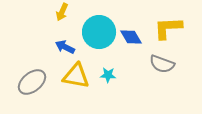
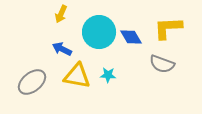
yellow arrow: moved 1 px left, 2 px down
blue arrow: moved 3 px left, 2 px down
yellow triangle: moved 1 px right
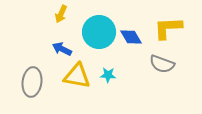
gray ellipse: rotated 44 degrees counterclockwise
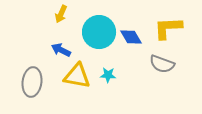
blue arrow: moved 1 px left, 1 px down
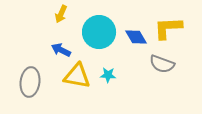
blue diamond: moved 5 px right
gray ellipse: moved 2 px left
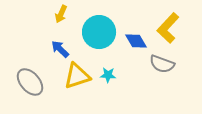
yellow L-shape: rotated 44 degrees counterclockwise
blue diamond: moved 4 px down
blue arrow: moved 1 px left, 1 px up; rotated 18 degrees clockwise
yellow triangle: rotated 28 degrees counterclockwise
gray ellipse: rotated 48 degrees counterclockwise
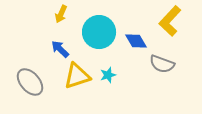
yellow L-shape: moved 2 px right, 7 px up
cyan star: rotated 21 degrees counterclockwise
